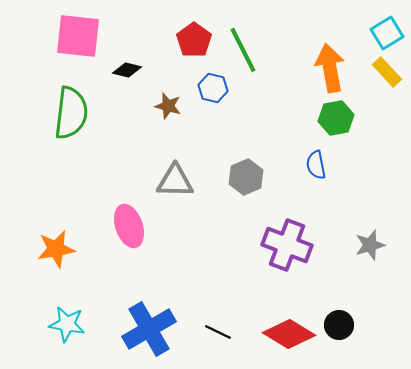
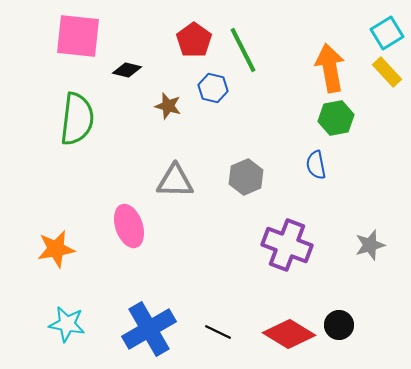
green semicircle: moved 6 px right, 6 px down
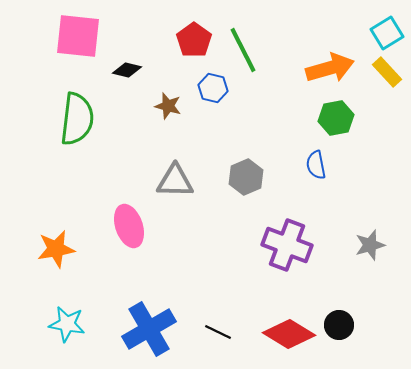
orange arrow: rotated 84 degrees clockwise
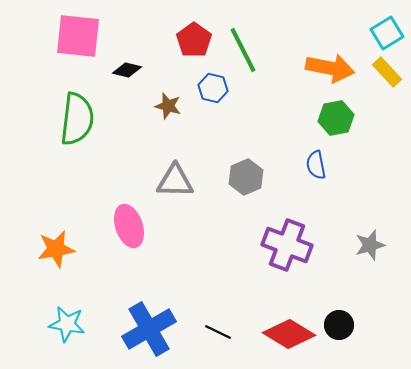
orange arrow: rotated 27 degrees clockwise
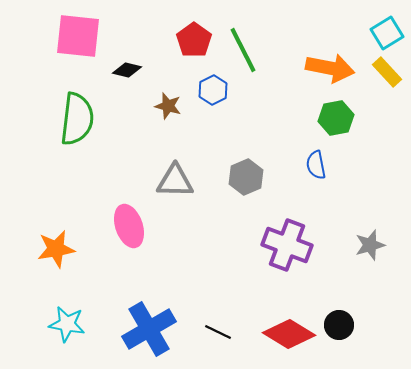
blue hexagon: moved 2 px down; rotated 20 degrees clockwise
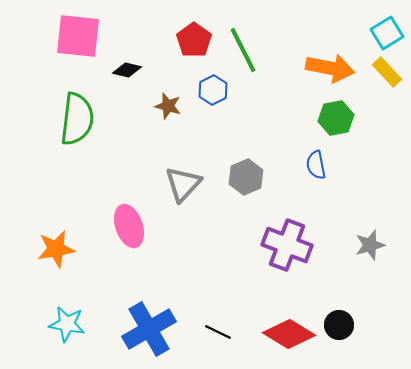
gray triangle: moved 8 px right, 3 px down; rotated 48 degrees counterclockwise
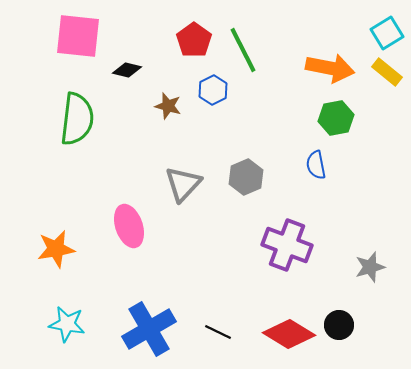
yellow rectangle: rotated 8 degrees counterclockwise
gray star: moved 22 px down
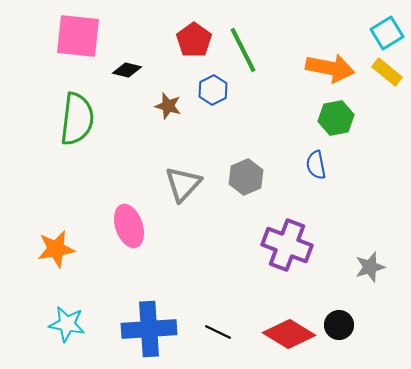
blue cross: rotated 26 degrees clockwise
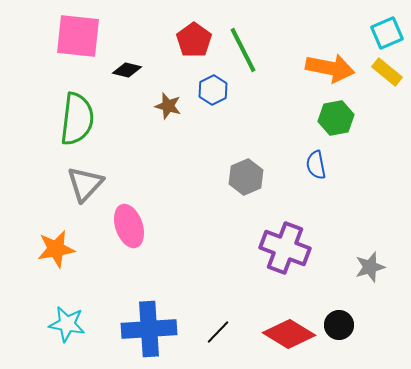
cyan square: rotated 8 degrees clockwise
gray triangle: moved 98 px left
purple cross: moved 2 px left, 3 px down
black line: rotated 72 degrees counterclockwise
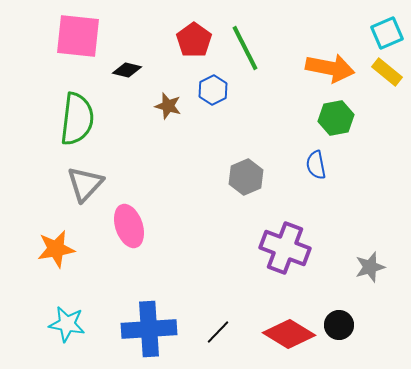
green line: moved 2 px right, 2 px up
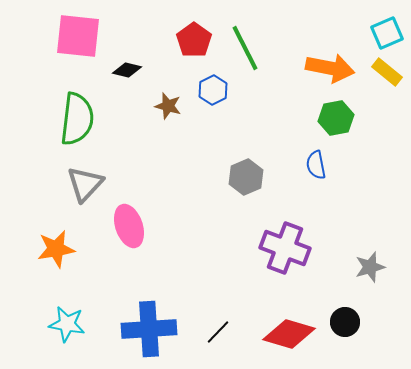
black circle: moved 6 px right, 3 px up
red diamond: rotated 15 degrees counterclockwise
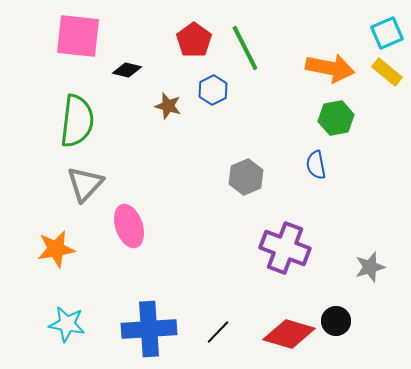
green semicircle: moved 2 px down
black circle: moved 9 px left, 1 px up
